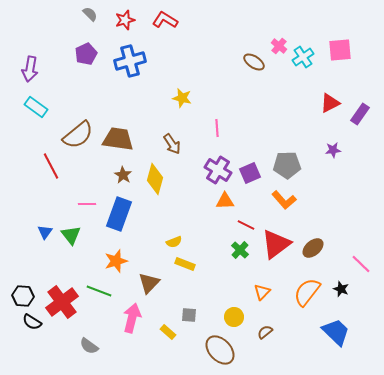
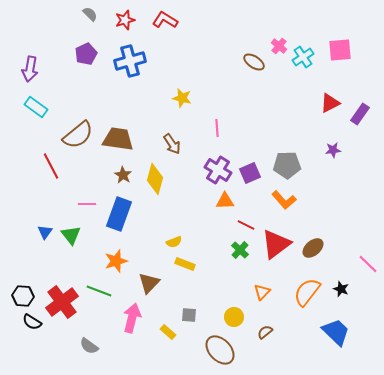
pink line at (361, 264): moved 7 px right
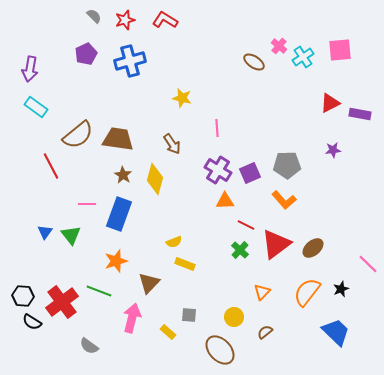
gray semicircle at (90, 14): moved 4 px right, 2 px down
purple rectangle at (360, 114): rotated 65 degrees clockwise
black star at (341, 289): rotated 28 degrees clockwise
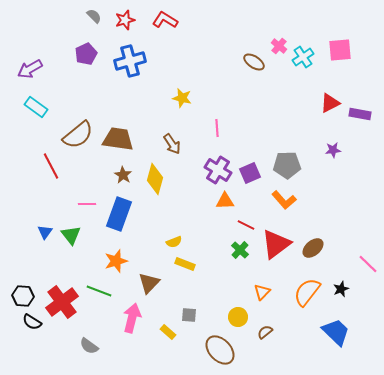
purple arrow at (30, 69): rotated 50 degrees clockwise
yellow circle at (234, 317): moved 4 px right
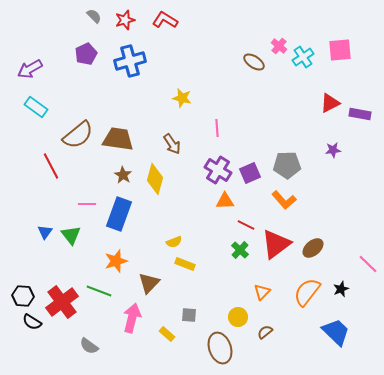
yellow rectangle at (168, 332): moved 1 px left, 2 px down
brown ellipse at (220, 350): moved 2 px up; rotated 24 degrees clockwise
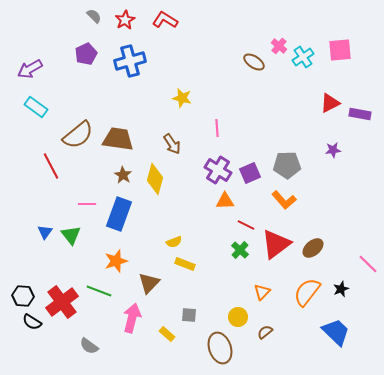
red star at (125, 20): rotated 12 degrees counterclockwise
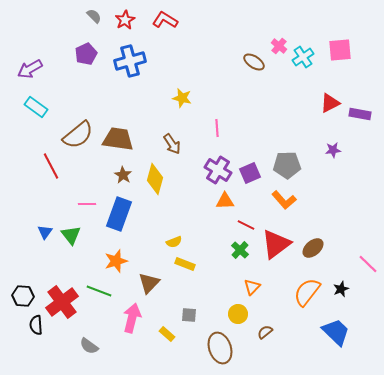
orange triangle at (262, 292): moved 10 px left, 5 px up
yellow circle at (238, 317): moved 3 px up
black semicircle at (32, 322): moved 4 px right, 3 px down; rotated 54 degrees clockwise
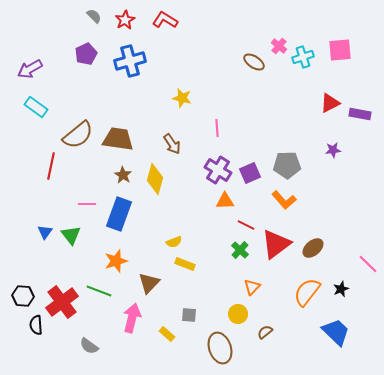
cyan cross at (303, 57): rotated 15 degrees clockwise
red line at (51, 166): rotated 40 degrees clockwise
